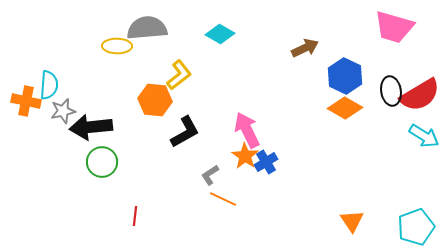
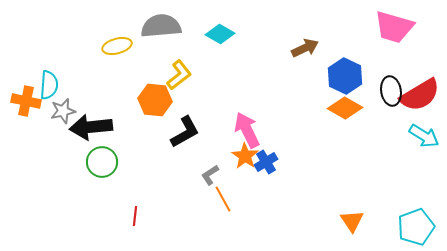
gray semicircle: moved 14 px right, 2 px up
yellow ellipse: rotated 16 degrees counterclockwise
orange line: rotated 36 degrees clockwise
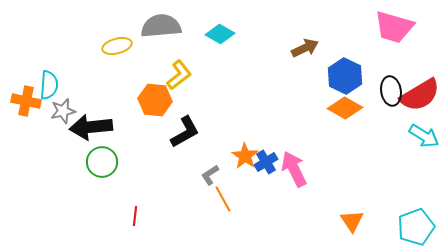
pink arrow: moved 47 px right, 39 px down
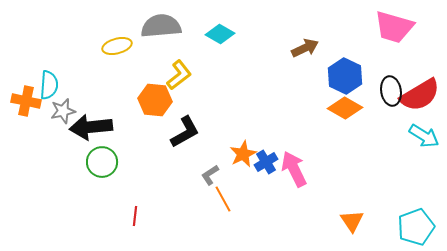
orange star: moved 2 px left, 2 px up; rotated 12 degrees clockwise
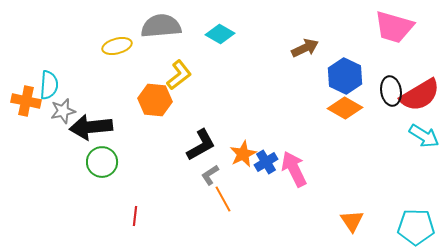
black L-shape: moved 16 px right, 13 px down
cyan pentagon: rotated 21 degrees clockwise
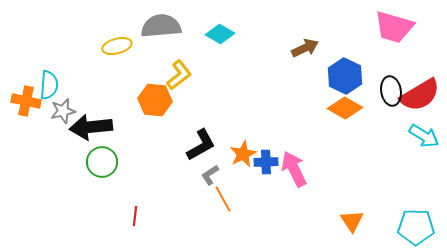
blue cross: rotated 30 degrees clockwise
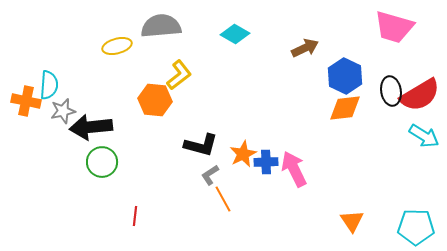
cyan diamond: moved 15 px right
orange diamond: rotated 36 degrees counterclockwise
black L-shape: rotated 44 degrees clockwise
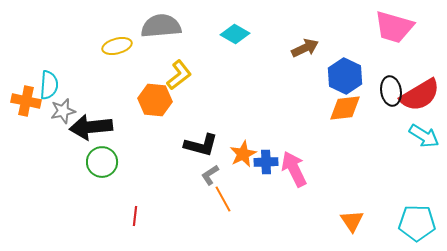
cyan pentagon: moved 1 px right, 4 px up
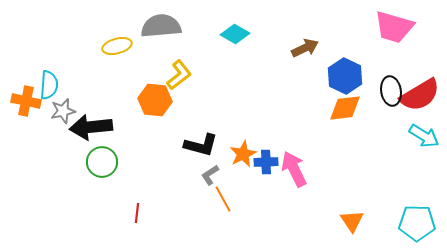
red line: moved 2 px right, 3 px up
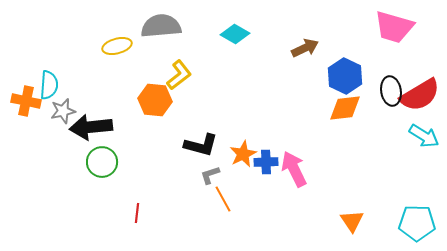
gray L-shape: rotated 15 degrees clockwise
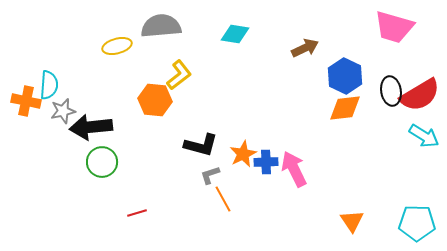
cyan diamond: rotated 20 degrees counterclockwise
red line: rotated 66 degrees clockwise
